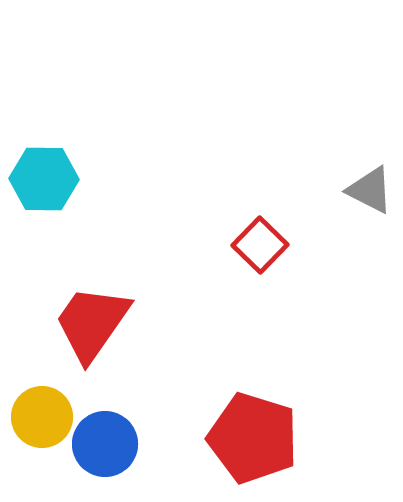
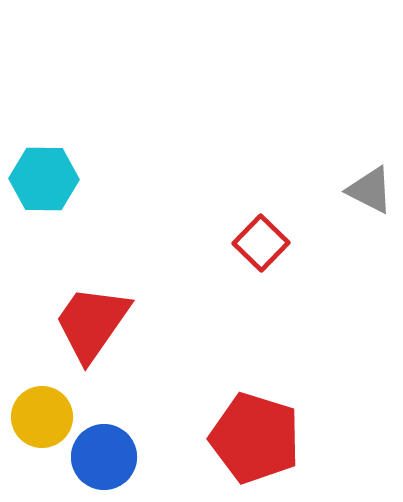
red square: moved 1 px right, 2 px up
red pentagon: moved 2 px right
blue circle: moved 1 px left, 13 px down
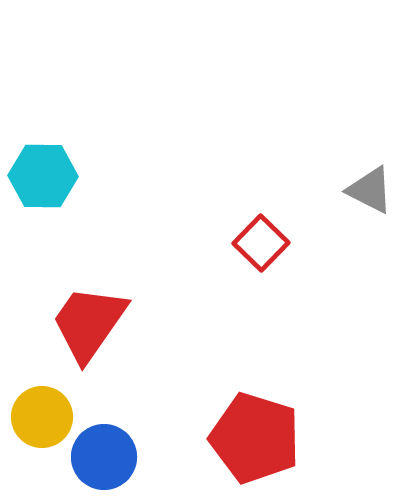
cyan hexagon: moved 1 px left, 3 px up
red trapezoid: moved 3 px left
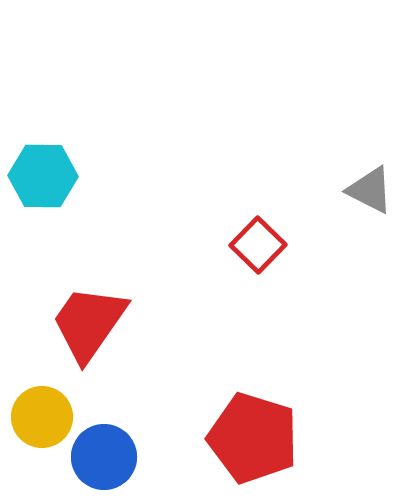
red square: moved 3 px left, 2 px down
red pentagon: moved 2 px left
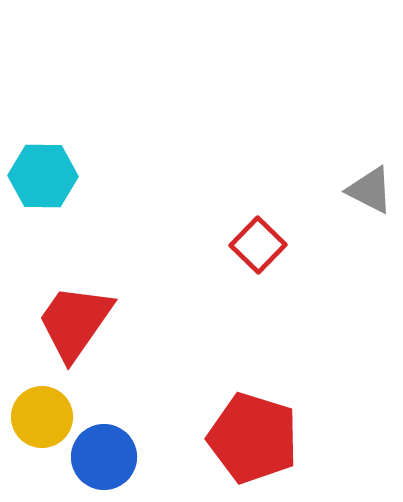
red trapezoid: moved 14 px left, 1 px up
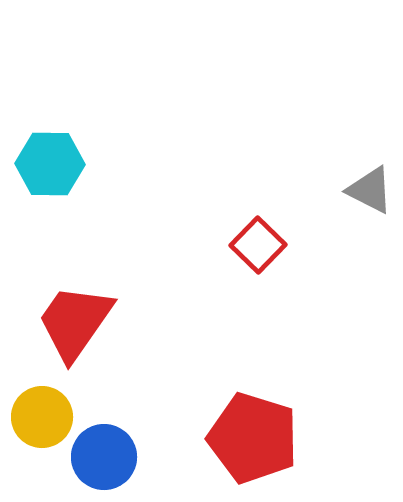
cyan hexagon: moved 7 px right, 12 px up
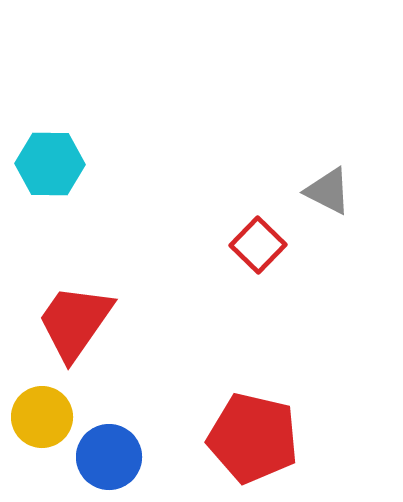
gray triangle: moved 42 px left, 1 px down
red pentagon: rotated 4 degrees counterclockwise
blue circle: moved 5 px right
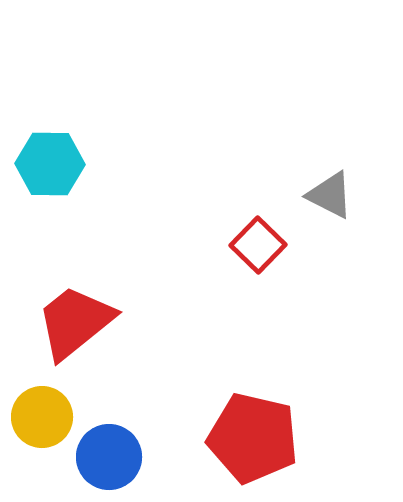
gray triangle: moved 2 px right, 4 px down
red trapezoid: rotated 16 degrees clockwise
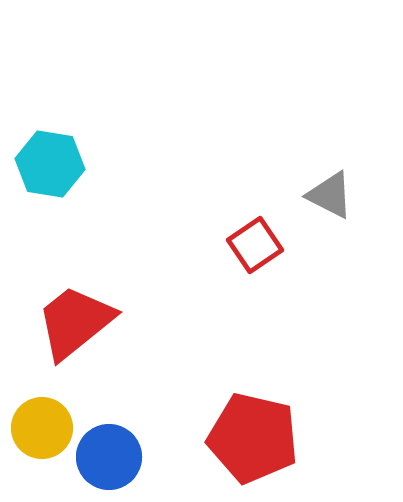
cyan hexagon: rotated 8 degrees clockwise
red square: moved 3 px left; rotated 12 degrees clockwise
yellow circle: moved 11 px down
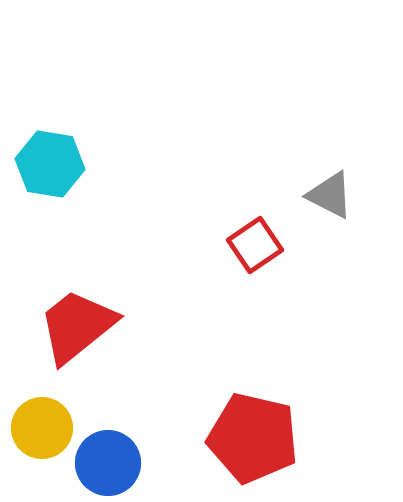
red trapezoid: moved 2 px right, 4 px down
blue circle: moved 1 px left, 6 px down
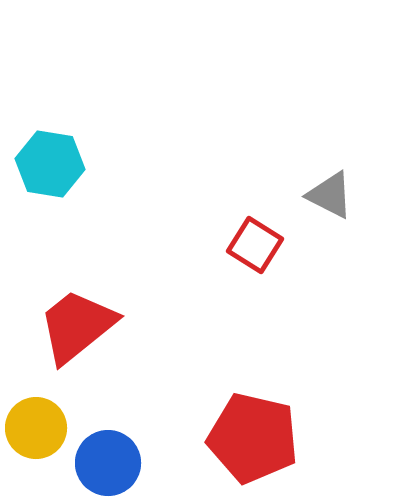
red square: rotated 24 degrees counterclockwise
yellow circle: moved 6 px left
